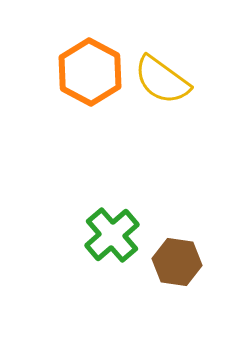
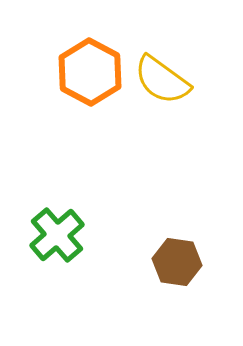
green cross: moved 55 px left
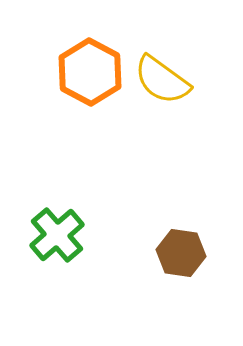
brown hexagon: moved 4 px right, 9 px up
